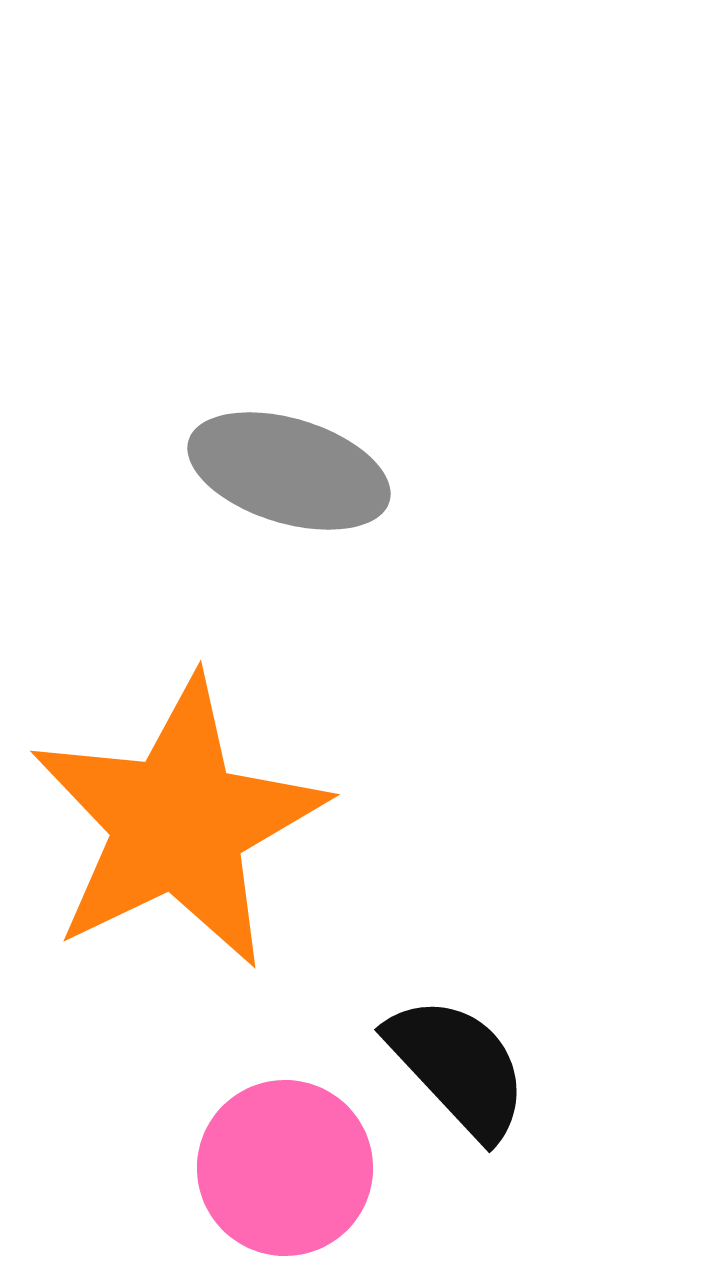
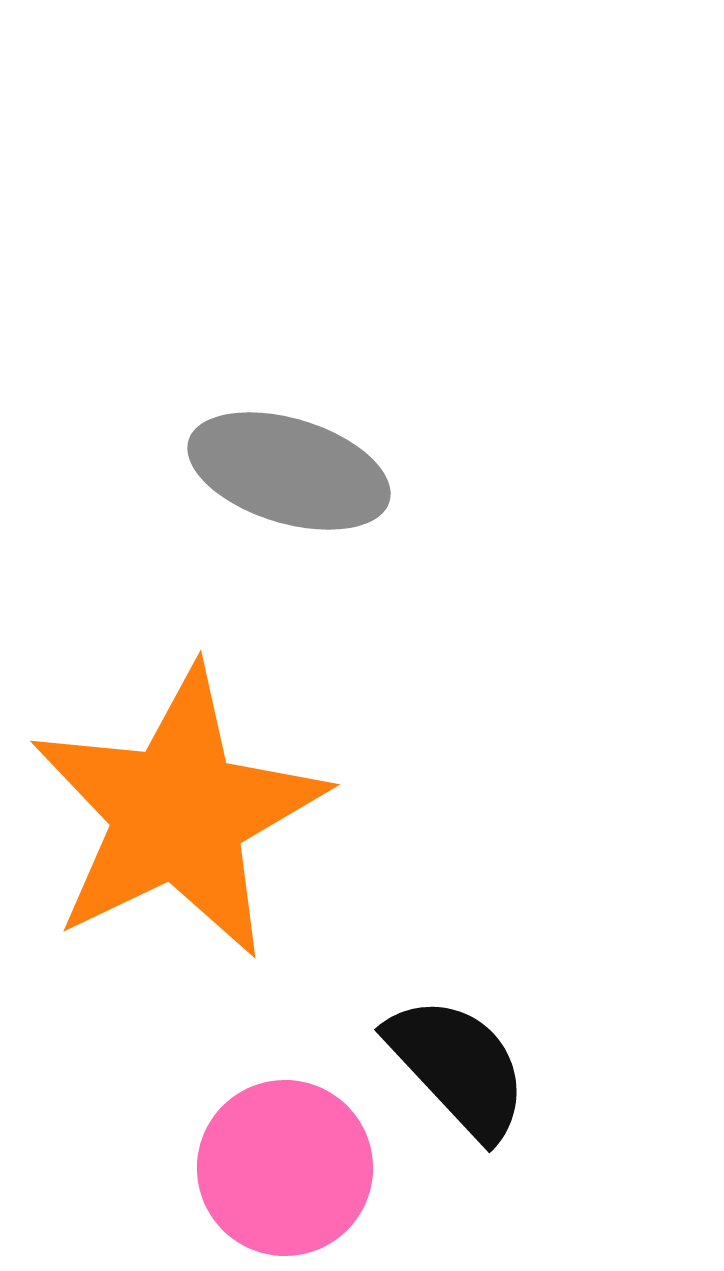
orange star: moved 10 px up
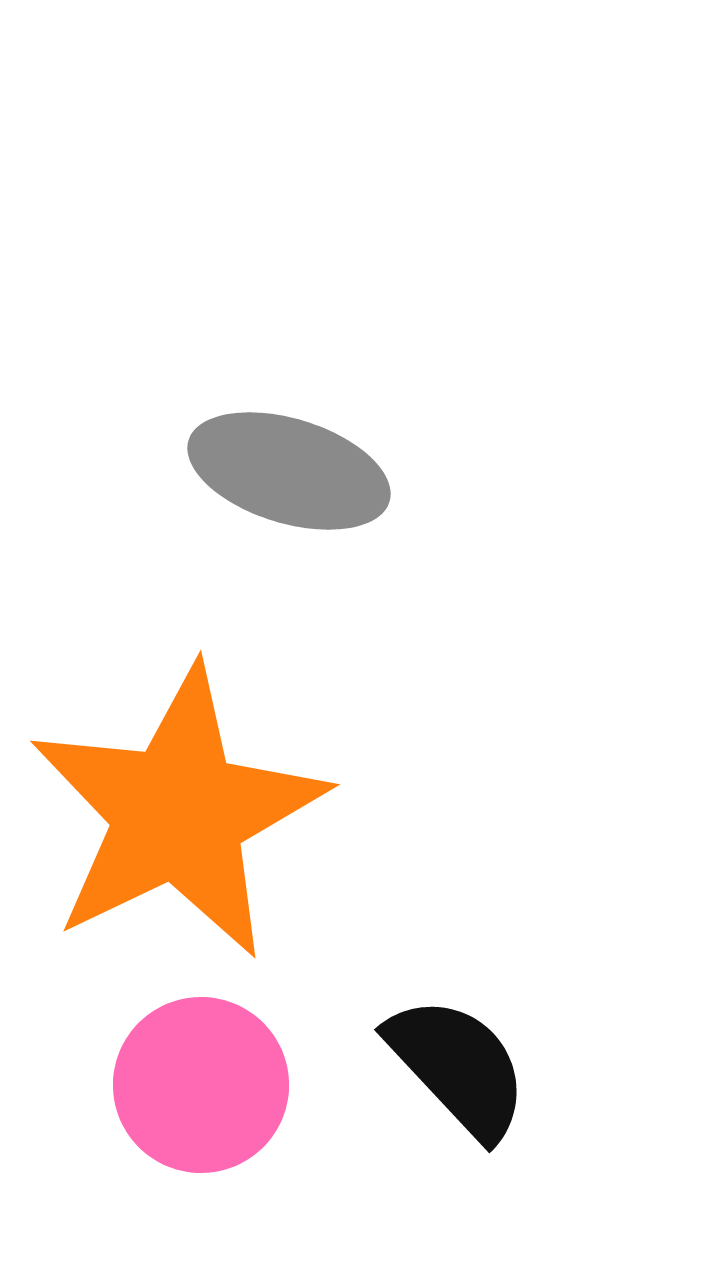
pink circle: moved 84 px left, 83 px up
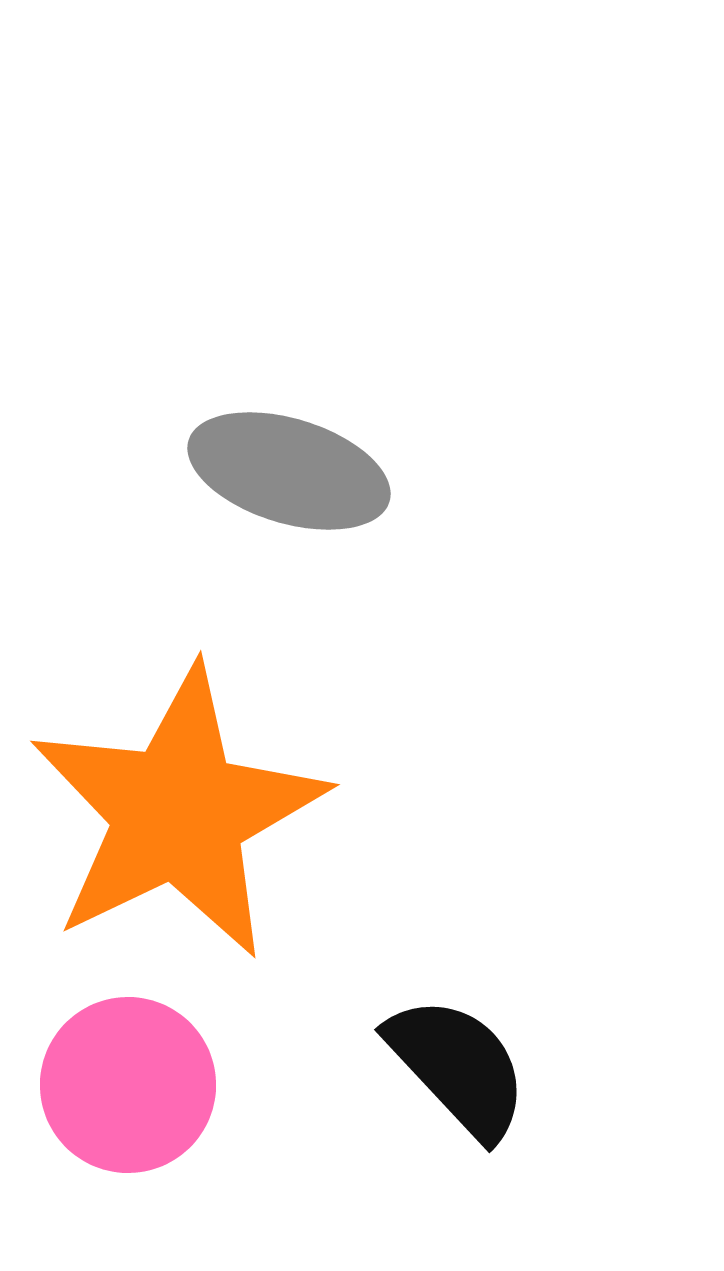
pink circle: moved 73 px left
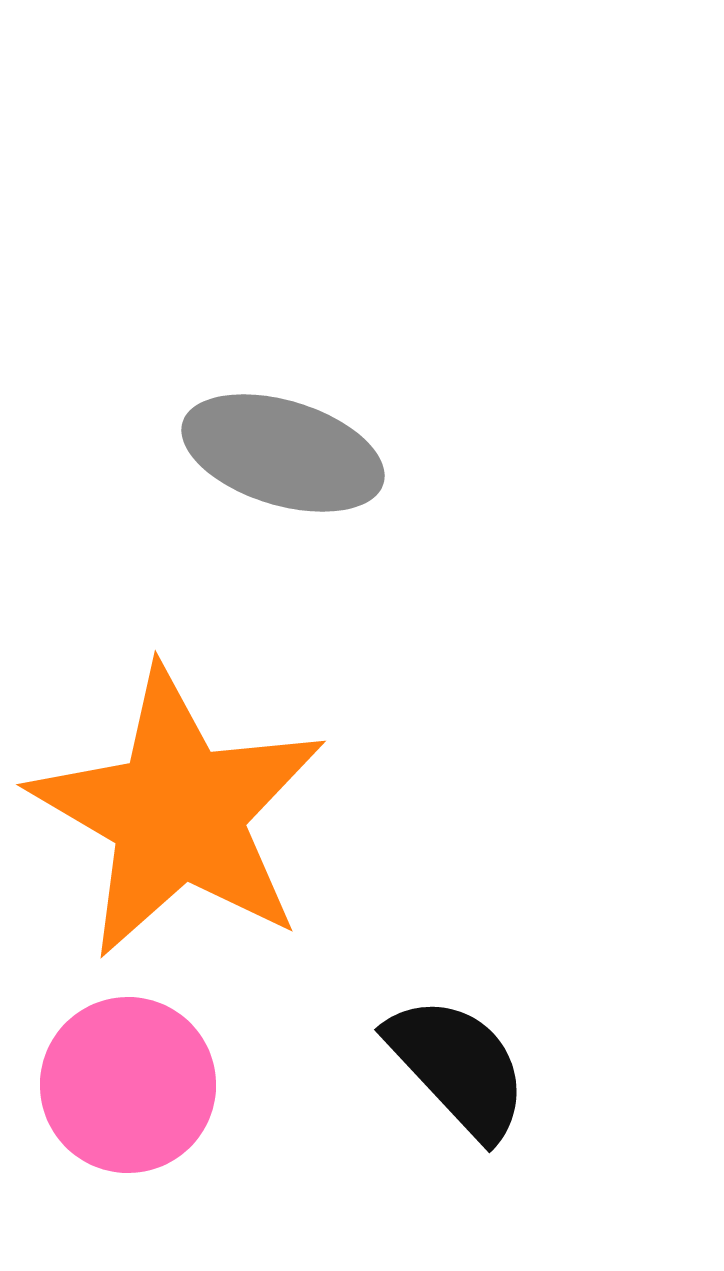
gray ellipse: moved 6 px left, 18 px up
orange star: rotated 16 degrees counterclockwise
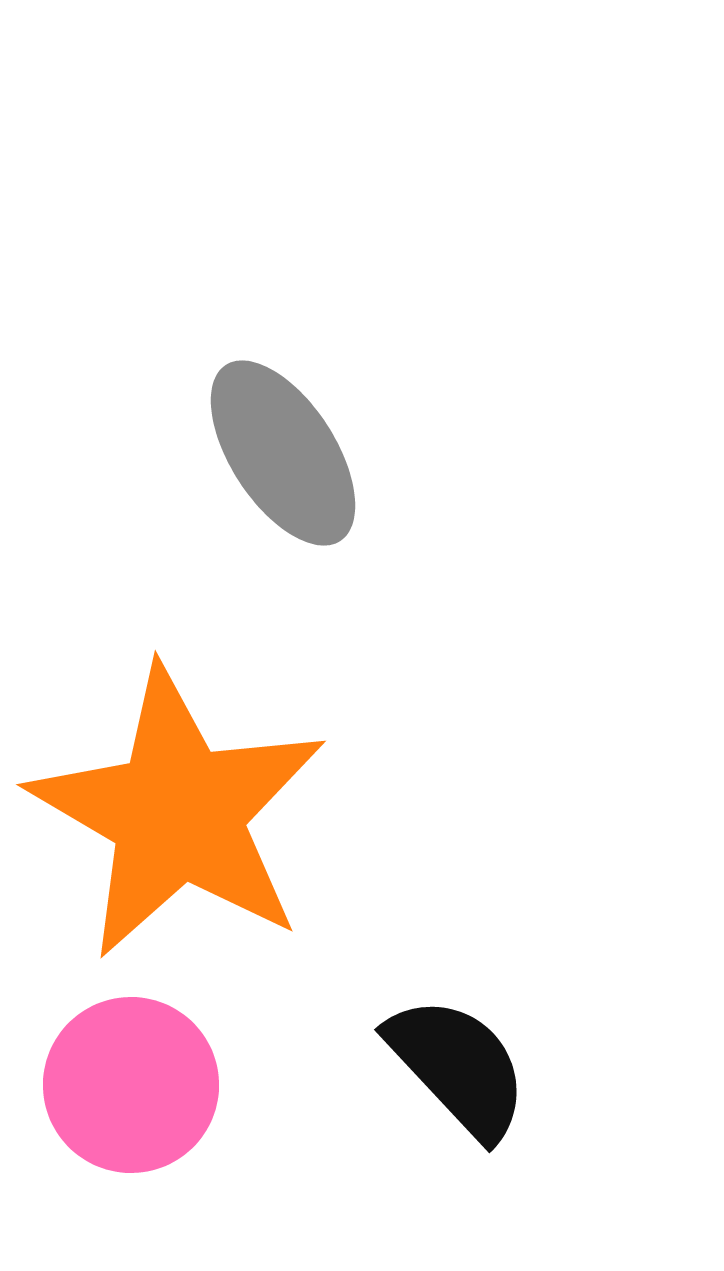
gray ellipse: rotated 40 degrees clockwise
pink circle: moved 3 px right
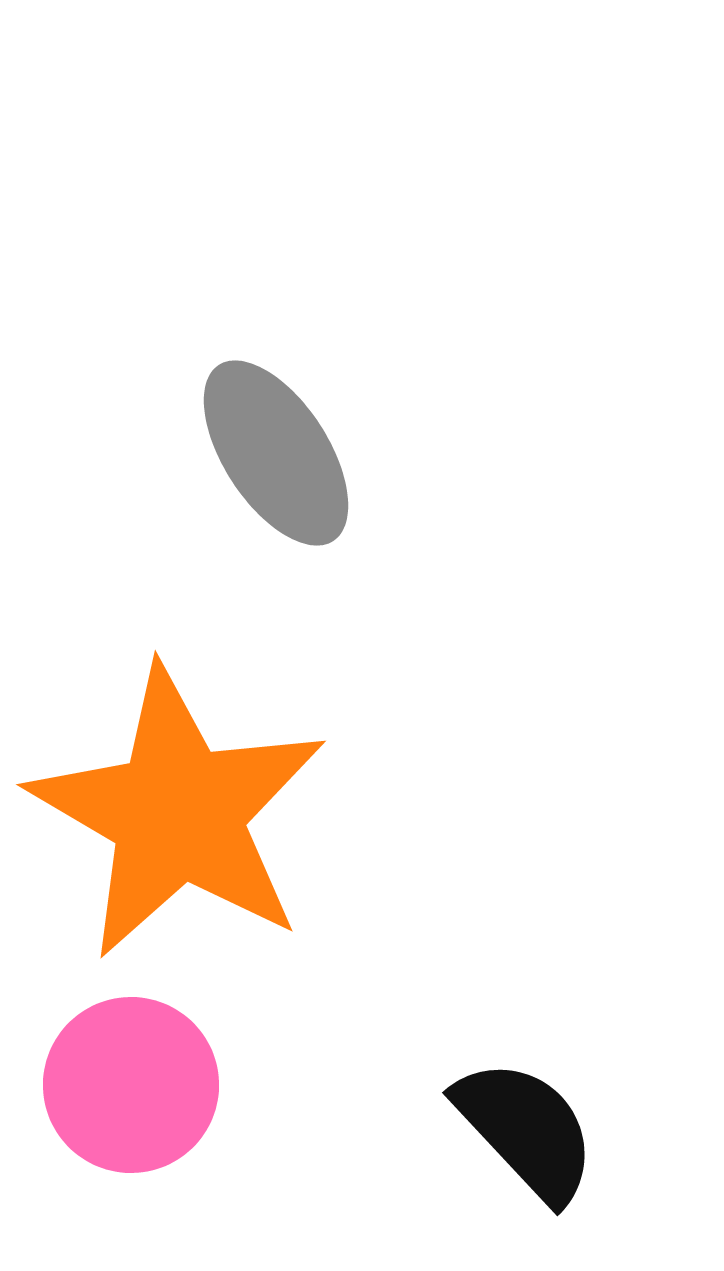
gray ellipse: moved 7 px left
black semicircle: moved 68 px right, 63 px down
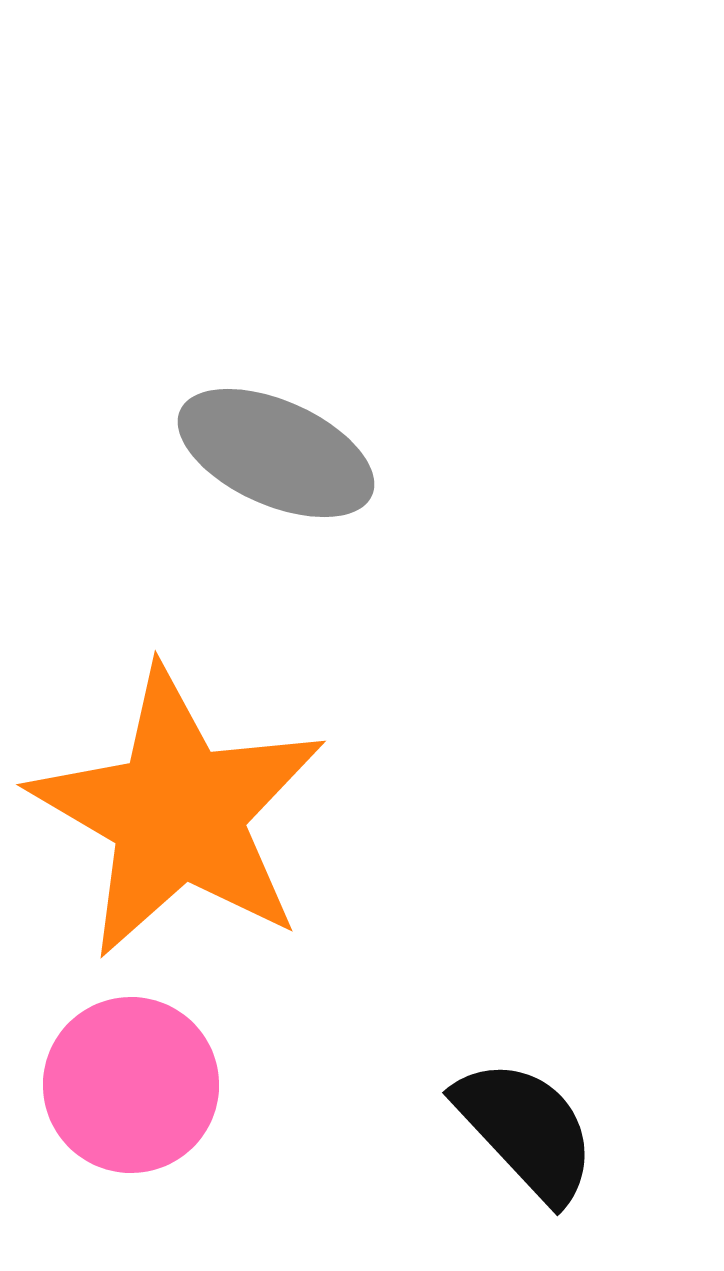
gray ellipse: rotated 33 degrees counterclockwise
